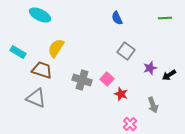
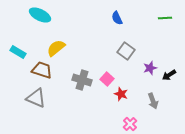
yellow semicircle: rotated 18 degrees clockwise
gray arrow: moved 4 px up
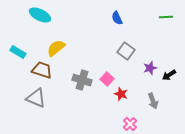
green line: moved 1 px right, 1 px up
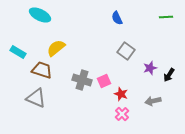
black arrow: rotated 24 degrees counterclockwise
pink square: moved 3 px left, 2 px down; rotated 24 degrees clockwise
gray arrow: rotated 98 degrees clockwise
pink cross: moved 8 px left, 10 px up
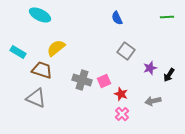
green line: moved 1 px right
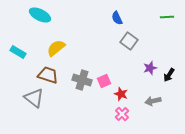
gray square: moved 3 px right, 10 px up
brown trapezoid: moved 6 px right, 5 px down
gray triangle: moved 2 px left; rotated 15 degrees clockwise
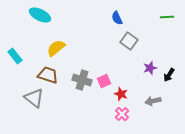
cyan rectangle: moved 3 px left, 4 px down; rotated 21 degrees clockwise
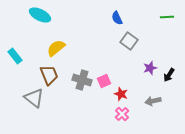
brown trapezoid: moved 1 px right; rotated 50 degrees clockwise
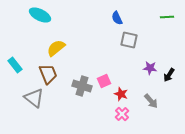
gray square: moved 1 px up; rotated 24 degrees counterclockwise
cyan rectangle: moved 9 px down
purple star: rotated 24 degrees clockwise
brown trapezoid: moved 1 px left, 1 px up
gray cross: moved 6 px down
gray arrow: moved 2 px left; rotated 119 degrees counterclockwise
